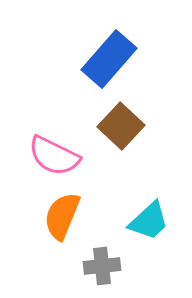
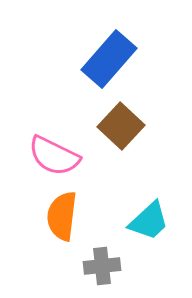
orange semicircle: rotated 15 degrees counterclockwise
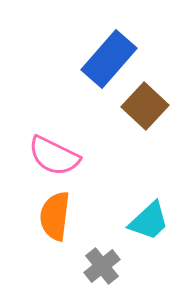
brown square: moved 24 px right, 20 px up
orange semicircle: moved 7 px left
gray cross: rotated 33 degrees counterclockwise
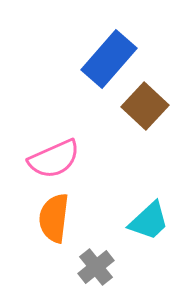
pink semicircle: moved 3 px down; rotated 50 degrees counterclockwise
orange semicircle: moved 1 px left, 2 px down
gray cross: moved 6 px left, 1 px down
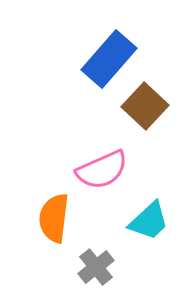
pink semicircle: moved 48 px right, 11 px down
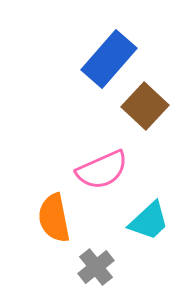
orange semicircle: rotated 18 degrees counterclockwise
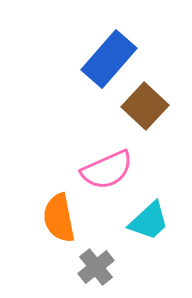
pink semicircle: moved 5 px right
orange semicircle: moved 5 px right
